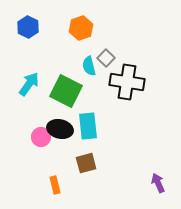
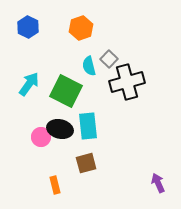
gray square: moved 3 px right, 1 px down
black cross: rotated 24 degrees counterclockwise
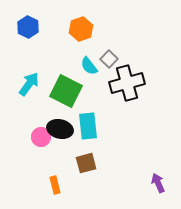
orange hexagon: moved 1 px down
cyan semicircle: rotated 24 degrees counterclockwise
black cross: moved 1 px down
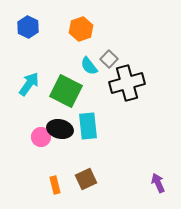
brown square: moved 16 px down; rotated 10 degrees counterclockwise
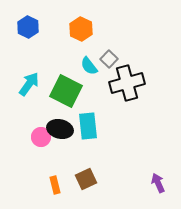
orange hexagon: rotated 15 degrees counterclockwise
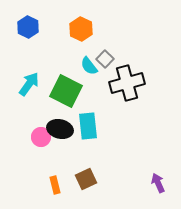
gray square: moved 4 px left
